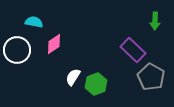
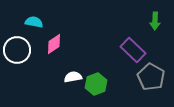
white semicircle: rotated 48 degrees clockwise
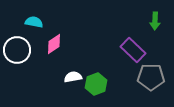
gray pentagon: rotated 28 degrees counterclockwise
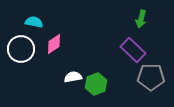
green arrow: moved 14 px left, 2 px up; rotated 12 degrees clockwise
white circle: moved 4 px right, 1 px up
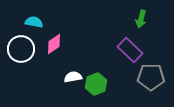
purple rectangle: moved 3 px left
